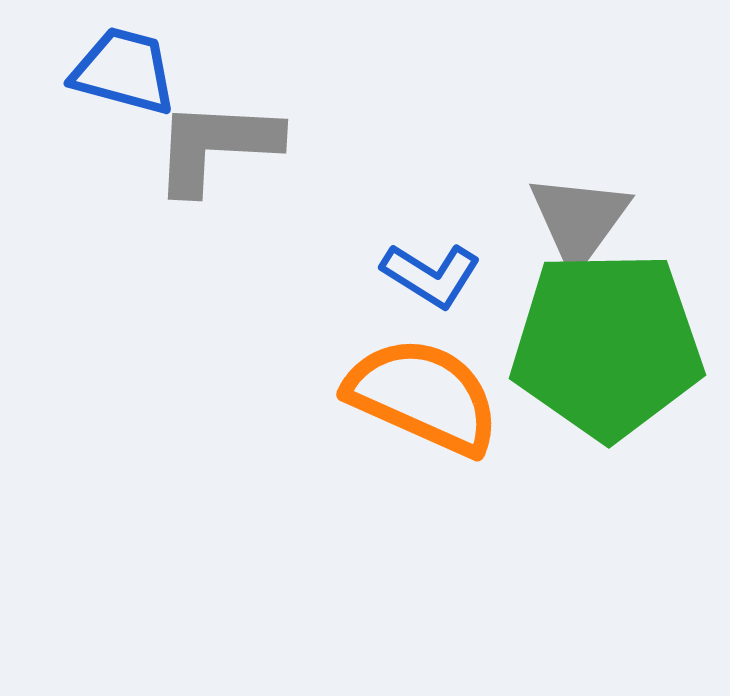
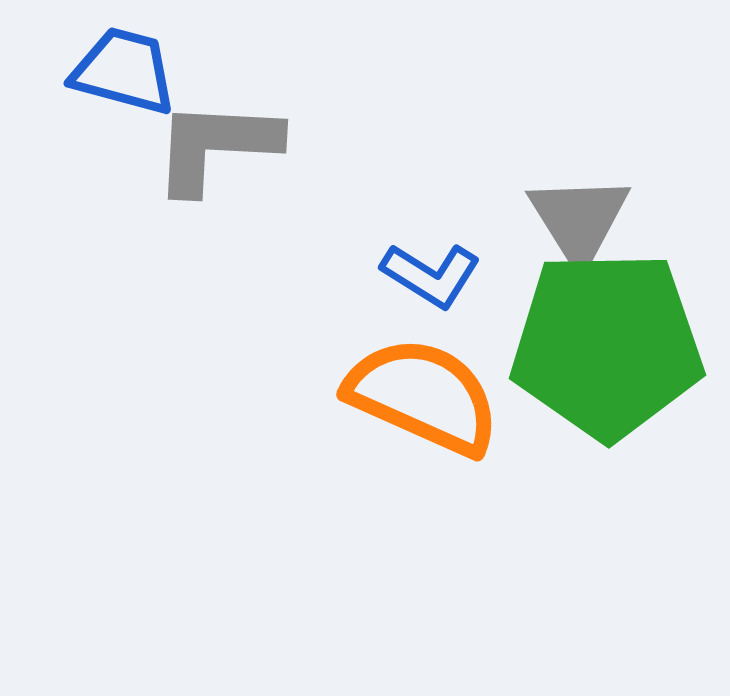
gray triangle: rotated 8 degrees counterclockwise
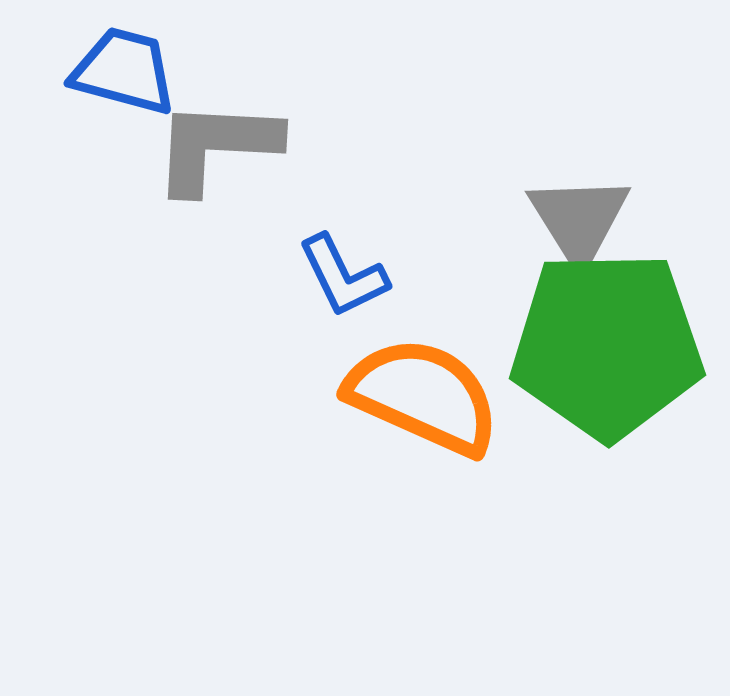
blue L-shape: moved 88 px left, 1 px down; rotated 32 degrees clockwise
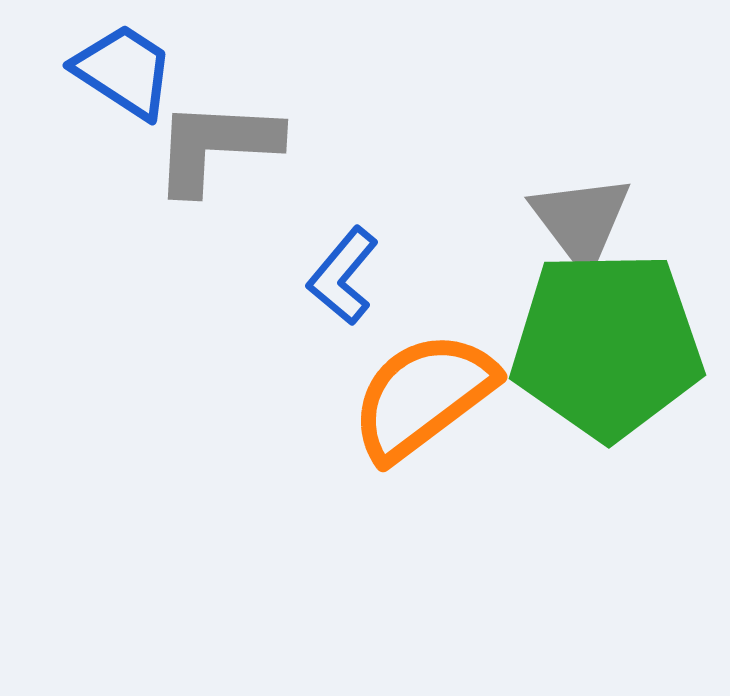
blue trapezoid: rotated 18 degrees clockwise
gray triangle: moved 2 px right, 1 px down; rotated 5 degrees counterclockwise
blue L-shape: rotated 66 degrees clockwise
orange semicircle: rotated 61 degrees counterclockwise
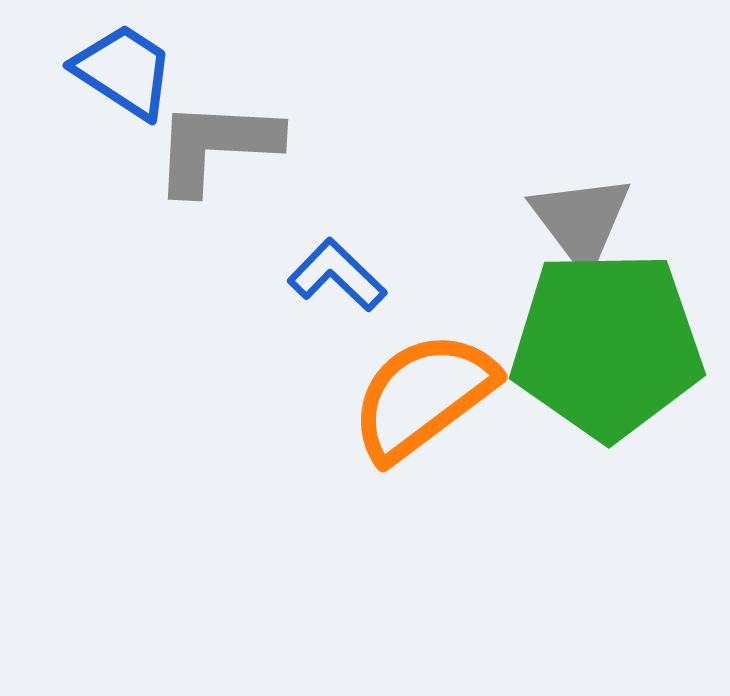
blue L-shape: moved 6 px left, 1 px up; rotated 94 degrees clockwise
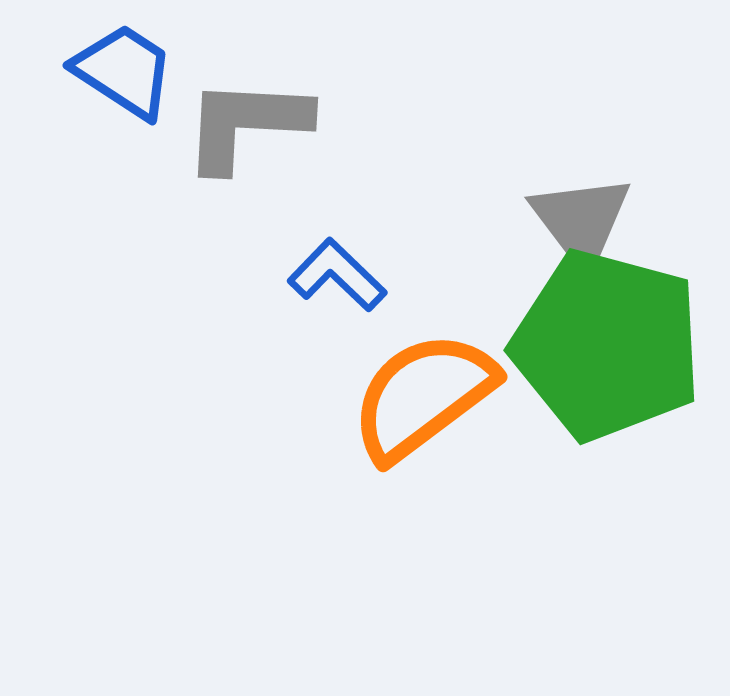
gray L-shape: moved 30 px right, 22 px up
green pentagon: rotated 16 degrees clockwise
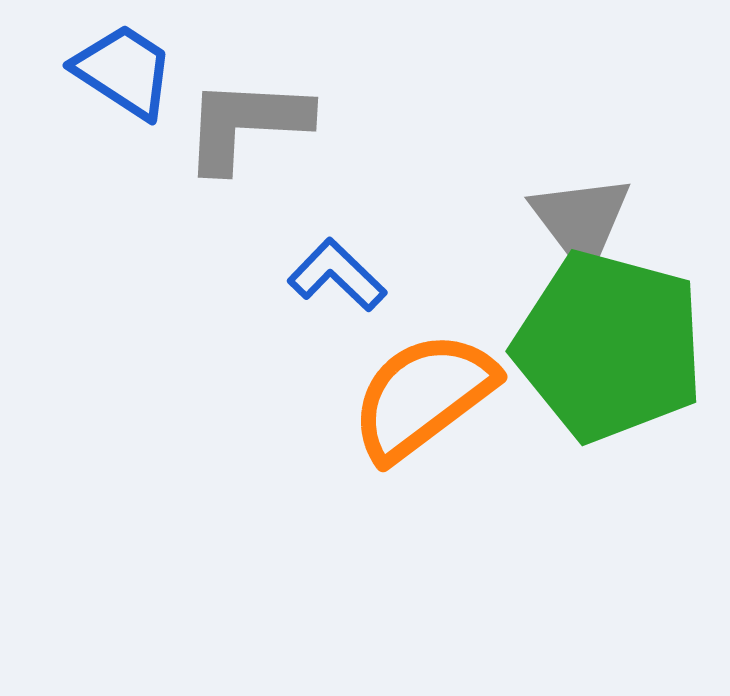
green pentagon: moved 2 px right, 1 px down
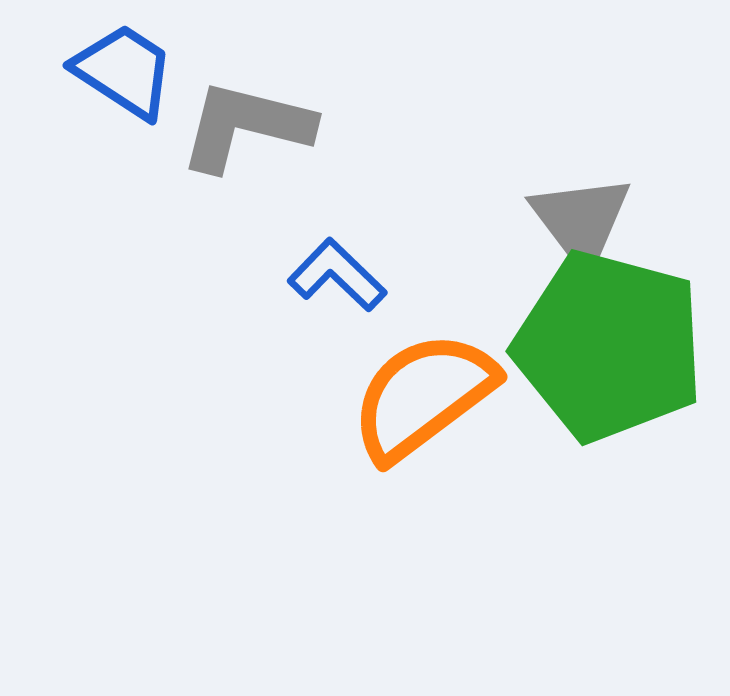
gray L-shape: moved 2 px down; rotated 11 degrees clockwise
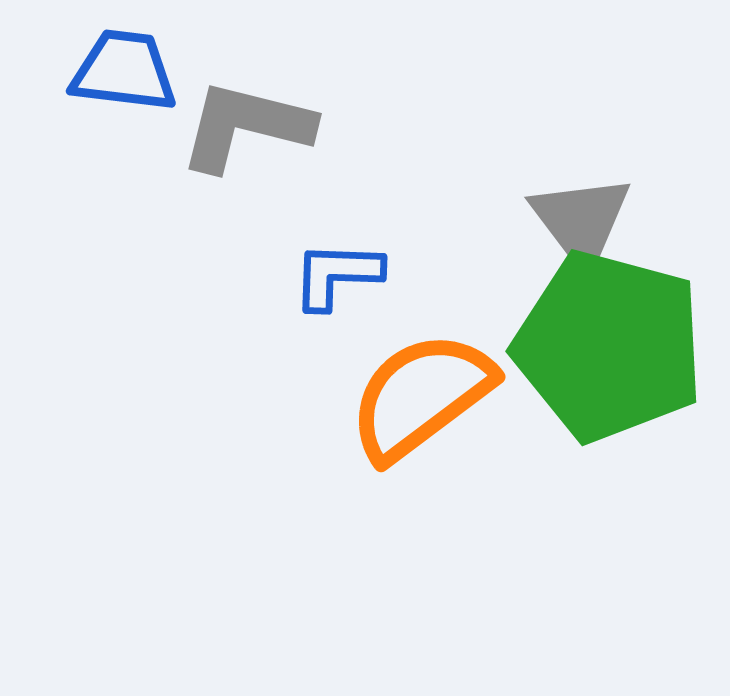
blue trapezoid: rotated 26 degrees counterclockwise
blue L-shape: rotated 42 degrees counterclockwise
orange semicircle: moved 2 px left
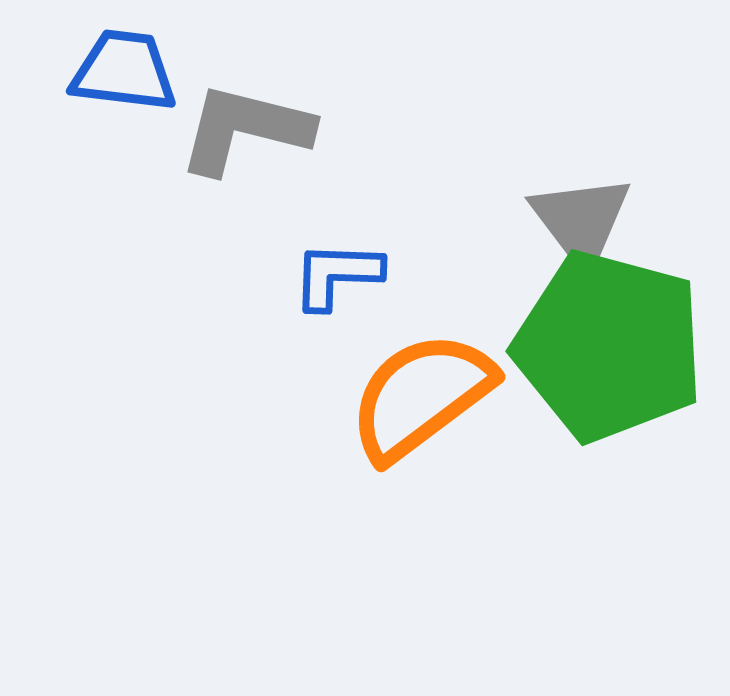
gray L-shape: moved 1 px left, 3 px down
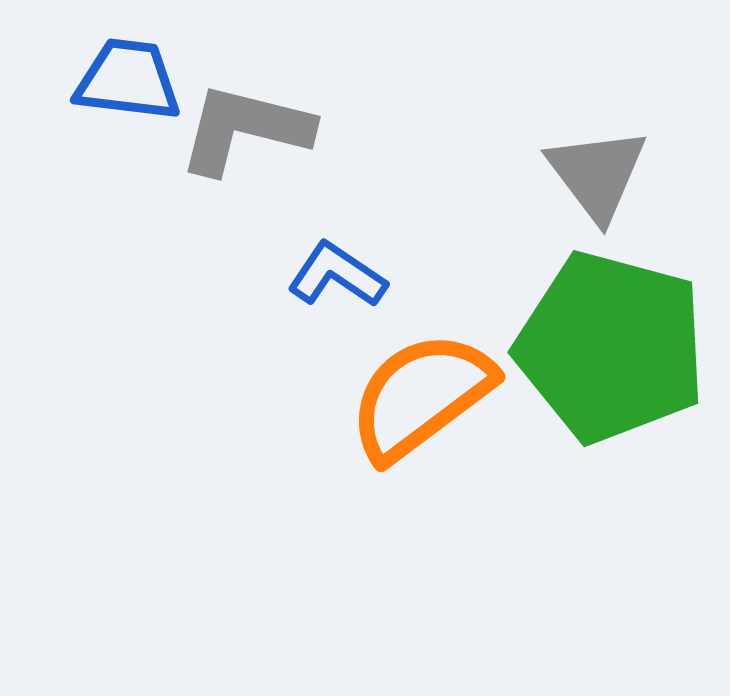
blue trapezoid: moved 4 px right, 9 px down
gray triangle: moved 16 px right, 47 px up
blue L-shape: rotated 32 degrees clockwise
green pentagon: moved 2 px right, 1 px down
